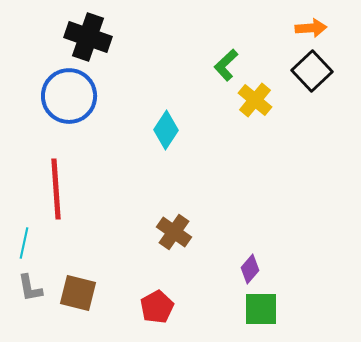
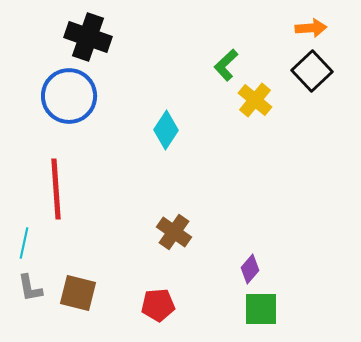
red pentagon: moved 1 px right, 2 px up; rotated 24 degrees clockwise
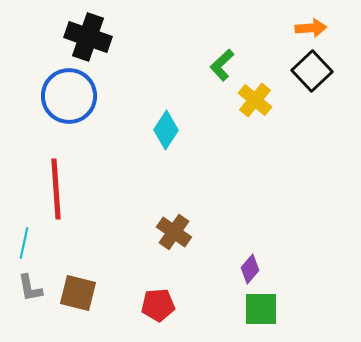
green L-shape: moved 4 px left
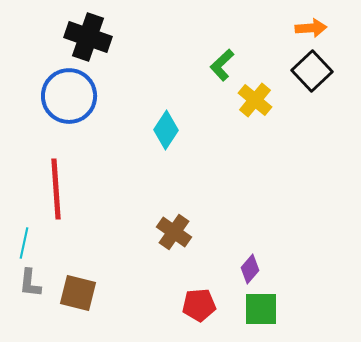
gray L-shape: moved 5 px up; rotated 16 degrees clockwise
red pentagon: moved 41 px right
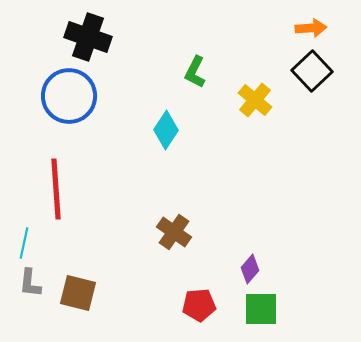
green L-shape: moved 27 px left, 7 px down; rotated 20 degrees counterclockwise
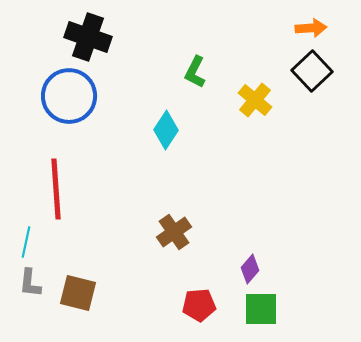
brown cross: rotated 20 degrees clockwise
cyan line: moved 2 px right, 1 px up
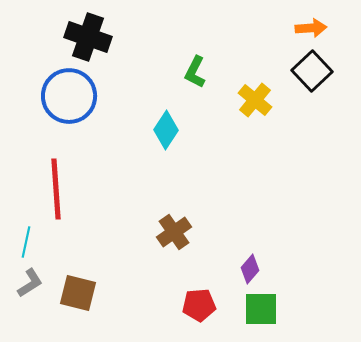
gray L-shape: rotated 128 degrees counterclockwise
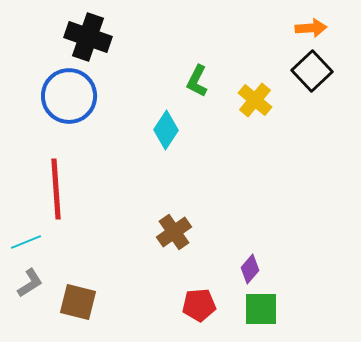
green L-shape: moved 2 px right, 9 px down
cyan line: rotated 56 degrees clockwise
brown square: moved 9 px down
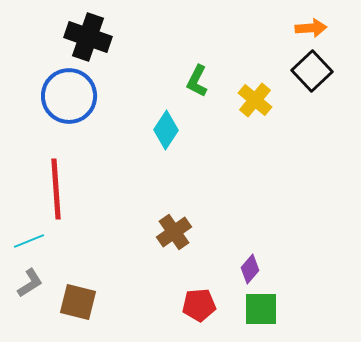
cyan line: moved 3 px right, 1 px up
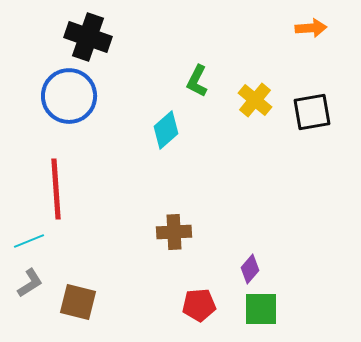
black square: moved 41 px down; rotated 33 degrees clockwise
cyan diamond: rotated 15 degrees clockwise
brown cross: rotated 32 degrees clockwise
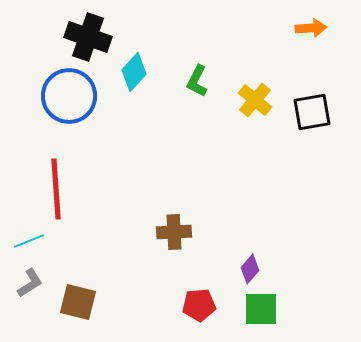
cyan diamond: moved 32 px left, 58 px up; rotated 6 degrees counterclockwise
